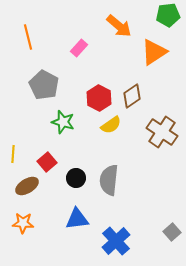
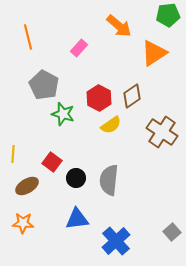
orange triangle: moved 1 px down
green star: moved 8 px up
red square: moved 5 px right; rotated 12 degrees counterclockwise
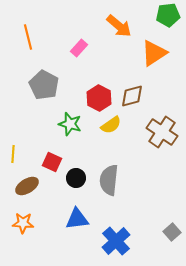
brown diamond: rotated 20 degrees clockwise
green star: moved 7 px right, 10 px down
red square: rotated 12 degrees counterclockwise
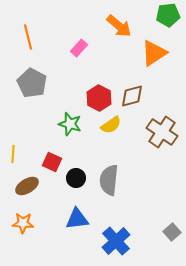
gray pentagon: moved 12 px left, 2 px up
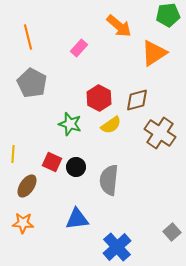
brown diamond: moved 5 px right, 4 px down
brown cross: moved 2 px left, 1 px down
black circle: moved 11 px up
brown ellipse: rotated 25 degrees counterclockwise
blue cross: moved 1 px right, 6 px down
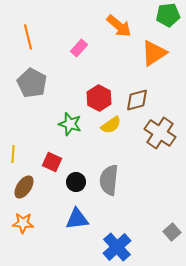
black circle: moved 15 px down
brown ellipse: moved 3 px left, 1 px down
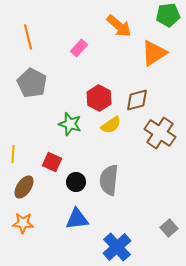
gray square: moved 3 px left, 4 px up
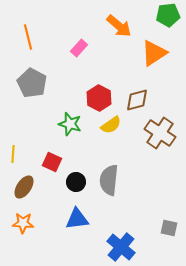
gray square: rotated 36 degrees counterclockwise
blue cross: moved 4 px right; rotated 8 degrees counterclockwise
